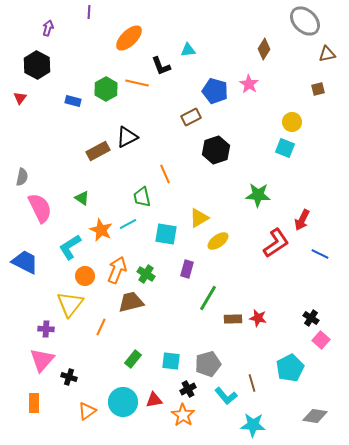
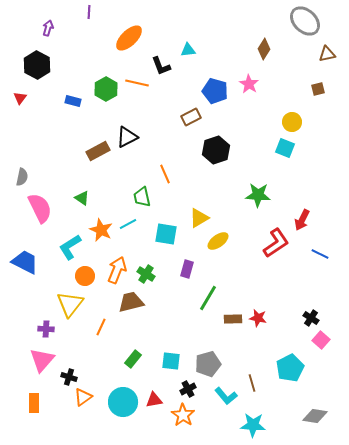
orange triangle at (87, 411): moved 4 px left, 14 px up
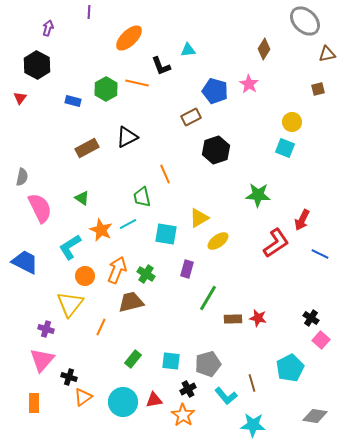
brown rectangle at (98, 151): moved 11 px left, 3 px up
purple cross at (46, 329): rotated 14 degrees clockwise
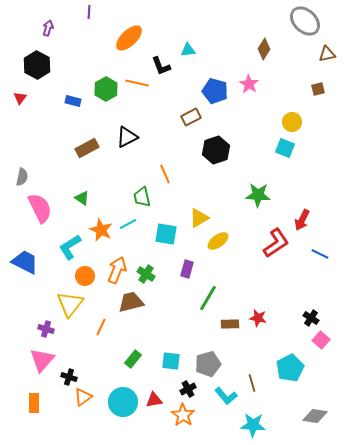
brown rectangle at (233, 319): moved 3 px left, 5 px down
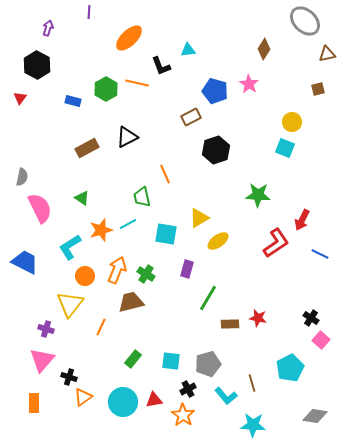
orange star at (101, 230): rotated 30 degrees clockwise
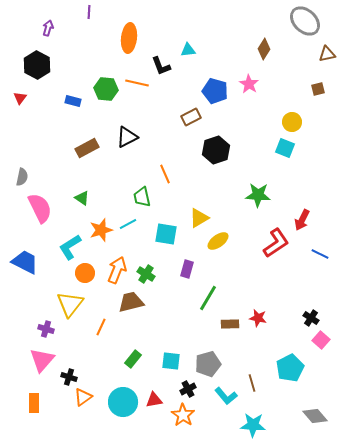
orange ellipse at (129, 38): rotated 40 degrees counterclockwise
green hexagon at (106, 89): rotated 25 degrees counterclockwise
orange circle at (85, 276): moved 3 px up
gray diamond at (315, 416): rotated 40 degrees clockwise
